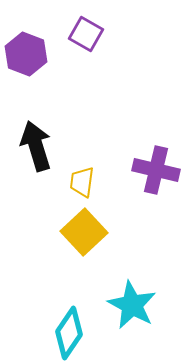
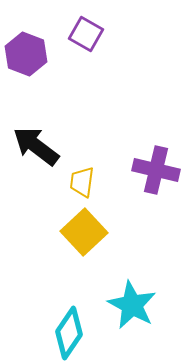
black arrow: rotated 36 degrees counterclockwise
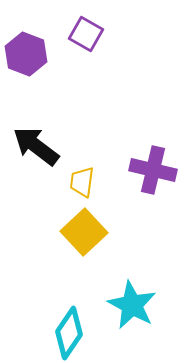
purple cross: moved 3 px left
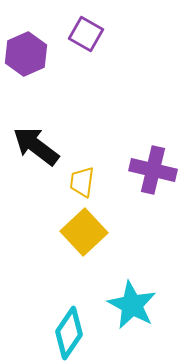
purple hexagon: rotated 15 degrees clockwise
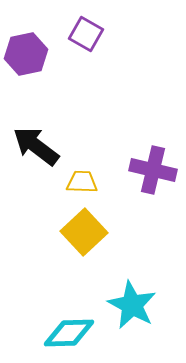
purple hexagon: rotated 12 degrees clockwise
yellow trapezoid: rotated 84 degrees clockwise
cyan diamond: rotated 54 degrees clockwise
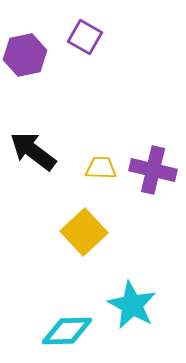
purple square: moved 1 px left, 3 px down
purple hexagon: moved 1 px left, 1 px down
black arrow: moved 3 px left, 5 px down
yellow trapezoid: moved 19 px right, 14 px up
cyan diamond: moved 2 px left, 2 px up
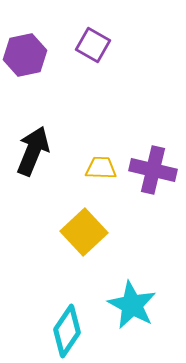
purple square: moved 8 px right, 8 px down
black arrow: rotated 75 degrees clockwise
cyan diamond: rotated 54 degrees counterclockwise
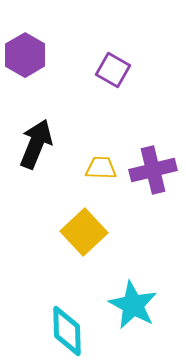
purple square: moved 20 px right, 25 px down
purple hexagon: rotated 18 degrees counterclockwise
black arrow: moved 3 px right, 7 px up
purple cross: rotated 27 degrees counterclockwise
cyan star: moved 1 px right
cyan diamond: rotated 36 degrees counterclockwise
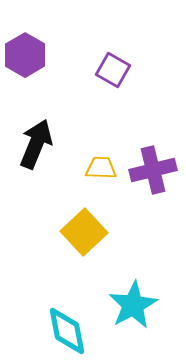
cyan star: rotated 15 degrees clockwise
cyan diamond: rotated 9 degrees counterclockwise
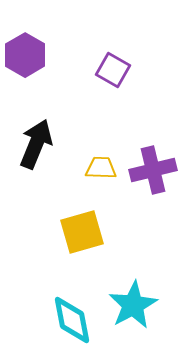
yellow square: moved 2 px left; rotated 27 degrees clockwise
cyan diamond: moved 5 px right, 11 px up
